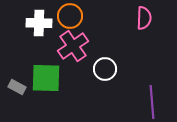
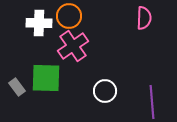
orange circle: moved 1 px left
white circle: moved 22 px down
gray rectangle: rotated 24 degrees clockwise
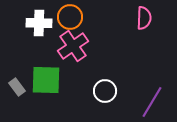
orange circle: moved 1 px right, 1 px down
green square: moved 2 px down
purple line: rotated 36 degrees clockwise
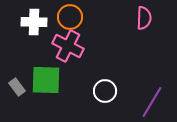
white cross: moved 5 px left, 1 px up
pink cross: moved 5 px left; rotated 28 degrees counterclockwise
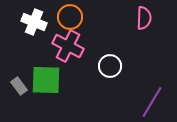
white cross: rotated 20 degrees clockwise
gray rectangle: moved 2 px right, 1 px up
white circle: moved 5 px right, 25 px up
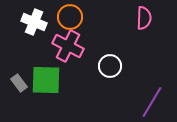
gray rectangle: moved 3 px up
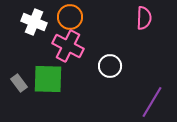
green square: moved 2 px right, 1 px up
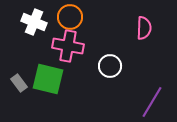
pink semicircle: moved 10 px down
pink cross: rotated 16 degrees counterclockwise
green square: rotated 12 degrees clockwise
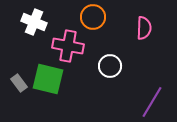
orange circle: moved 23 px right
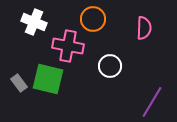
orange circle: moved 2 px down
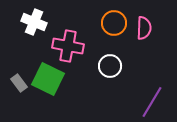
orange circle: moved 21 px right, 4 px down
green square: rotated 12 degrees clockwise
